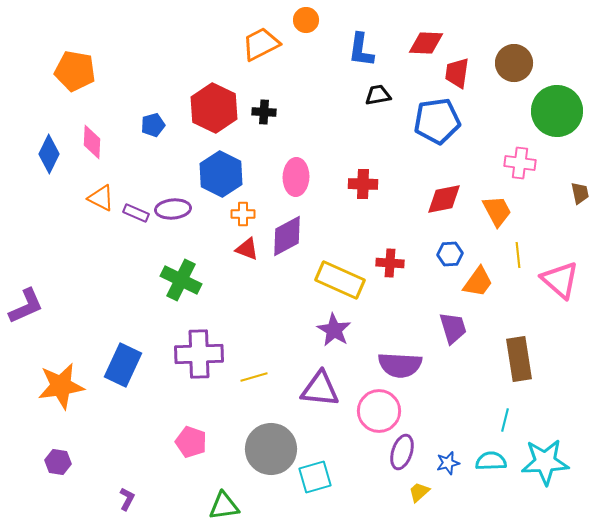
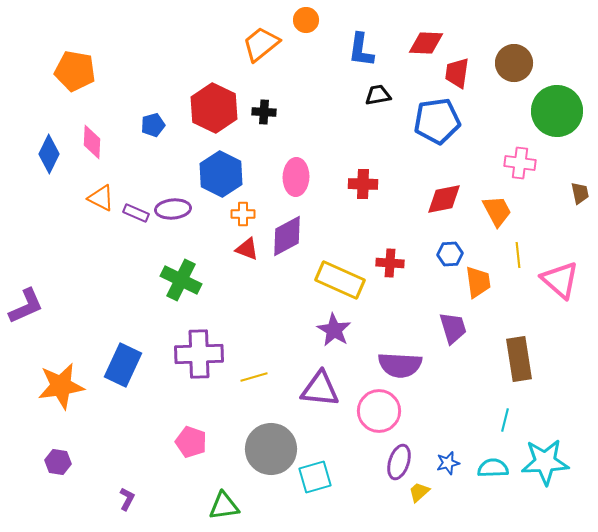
orange trapezoid at (261, 44): rotated 12 degrees counterclockwise
orange trapezoid at (478, 282): rotated 44 degrees counterclockwise
purple ellipse at (402, 452): moved 3 px left, 10 px down
cyan semicircle at (491, 461): moved 2 px right, 7 px down
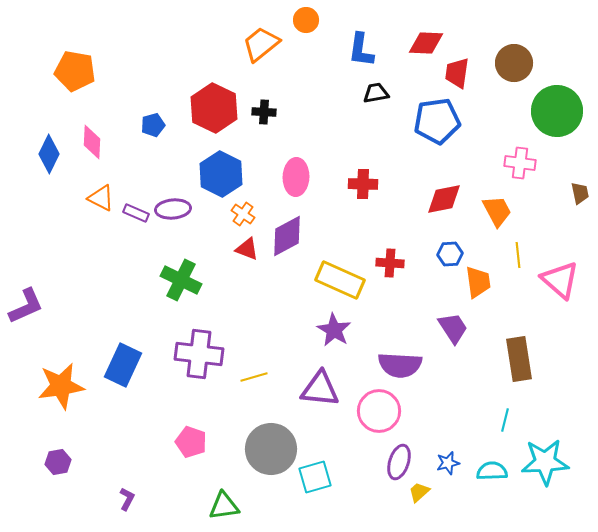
black trapezoid at (378, 95): moved 2 px left, 2 px up
orange cross at (243, 214): rotated 35 degrees clockwise
purple trapezoid at (453, 328): rotated 16 degrees counterclockwise
purple cross at (199, 354): rotated 9 degrees clockwise
purple hexagon at (58, 462): rotated 20 degrees counterclockwise
cyan semicircle at (493, 468): moved 1 px left, 3 px down
